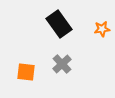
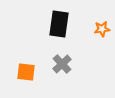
black rectangle: rotated 44 degrees clockwise
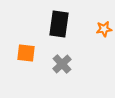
orange star: moved 2 px right
orange square: moved 19 px up
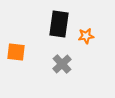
orange star: moved 18 px left, 7 px down
orange square: moved 10 px left, 1 px up
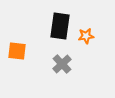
black rectangle: moved 1 px right, 2 px down
orange square: moved 1 px right, 1 px up
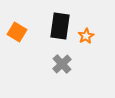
orange star: rotated 21 degrees counterclockwise
orange square: moved 19 px up; rotated 24 degrees clockwise
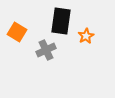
black rectangle: moved 1 px right, 5 px up
gray cross: moved 16 px left, 14 px up; rotated 18 degrees clockwise
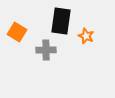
orange star: rotated 21 degrees counterclockwise
gray cross: rotated 24 degrees clockwise
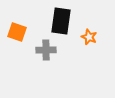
orange square: rotated 12 degrees counterclockwise
orange star: moved 3 px right, 1 px down
